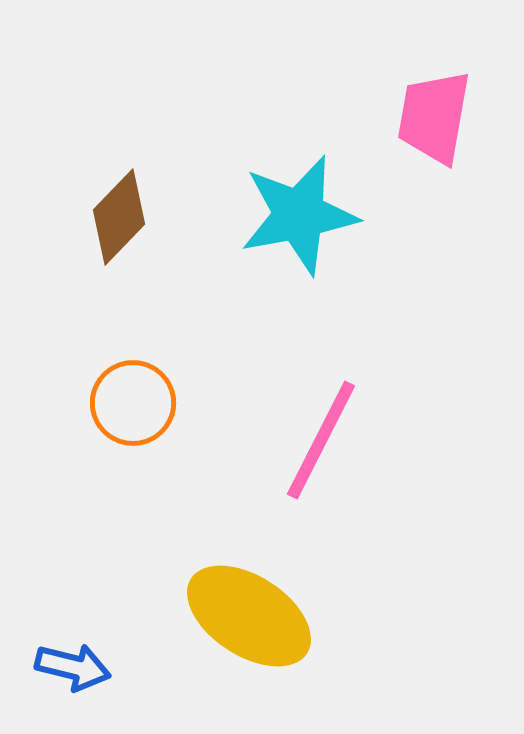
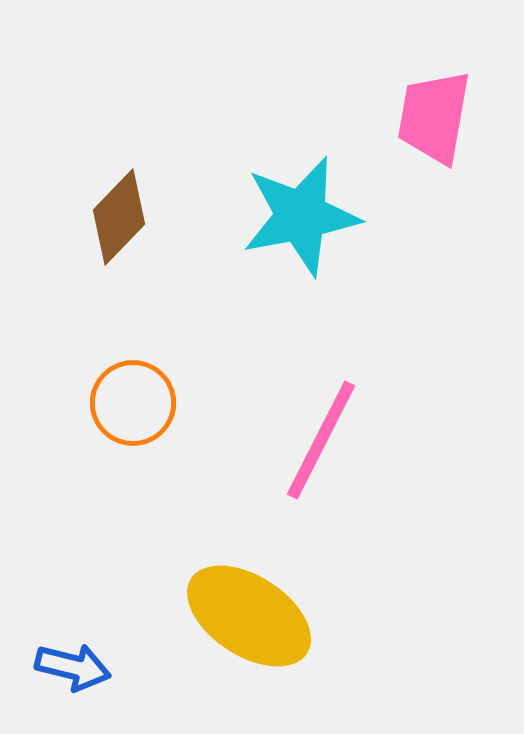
cyan star: moved 2 px right, 1 px down
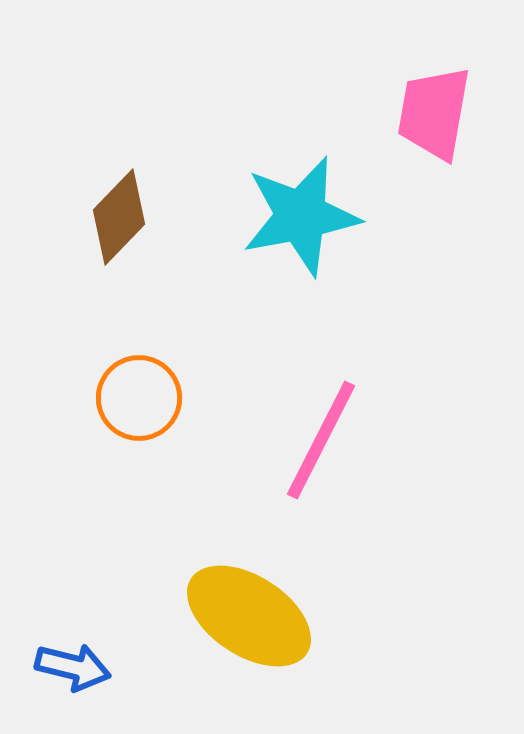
pink trapezoid: moved 4 px up
orange circle: moved 6 px right, 5 px up
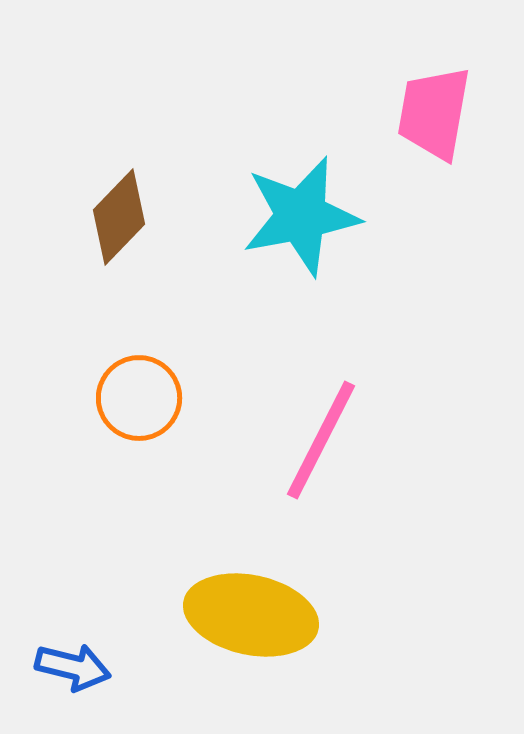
yellow ellipse: moved 2 px right, 1 px up; rotated 21 degrees counterclockwise
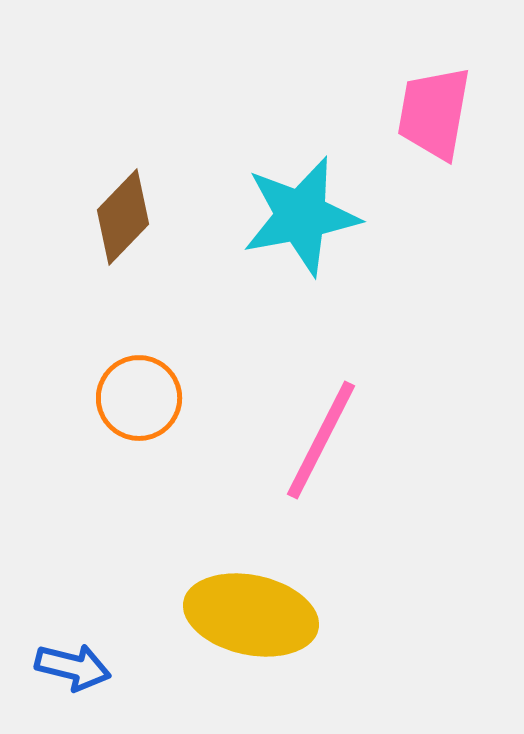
brown diamond: moved 4 px right
